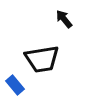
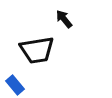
black trapezoid: moved 5 px left, 9 px up
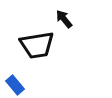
black trapezoid: moved 5 px up
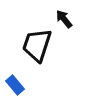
black trapezoid: rotated 117 degrees clockwise
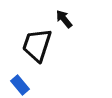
blue rectangle: moved 5 px right
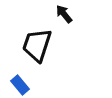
black arrow: moved 5 px up
